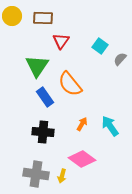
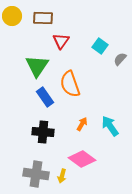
orange semicircle: rotated 20 degrees clockwise
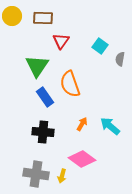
gray semicircle: rotated 32 degrees counterclockwise
cyan arrow: rotated 15 degrees counterclockwise
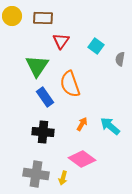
cyan square: moved 4 px left
yellow arrow: moved 1 px right, 2 px down
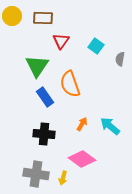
black cross: moved 1 px right, 2 px down
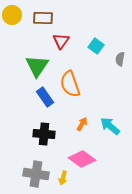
yellow circle: moved 1 px up
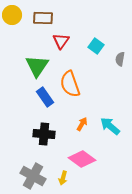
gray cross: moved 3 px left, 2 px down; rotated 20 degrees clockwise
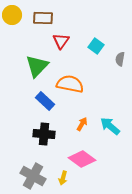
green triangle: rotated 10 degrees clockwise
orange semicircle: rotated 120 degrees clockwise
blue rectangle: moved 4 px down; rotated 12 degrees counterclockwise
